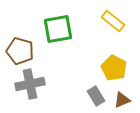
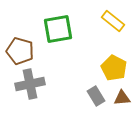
brown triangle: moved 2 px up; rotated 18 degrees clockwise
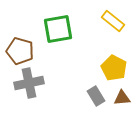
gray cross: moved 1 px left, 1 px up
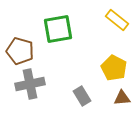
yellow rectangle: moved 4 px right, 1 px up
gray cross: moved 1 px right, 1 px down
gray rectangle: moved 14 px left
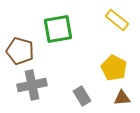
gray cross: moved 2 px right, 1 px down
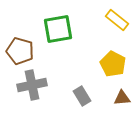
yellow pentagon: moved 1 px left, 4 px up
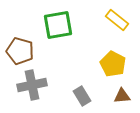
green square: moved 4 px up
brown triangle: moved 2 px up
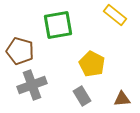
yellow rectangle: moved 2 px left, 5 px up
yellow pentagon: moved 21 px left
gray cross: rotated 8 degrees counterclockwise
brown triangle: moved 3 px down
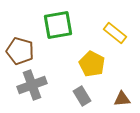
yellow rectangle: moved 18 px down
